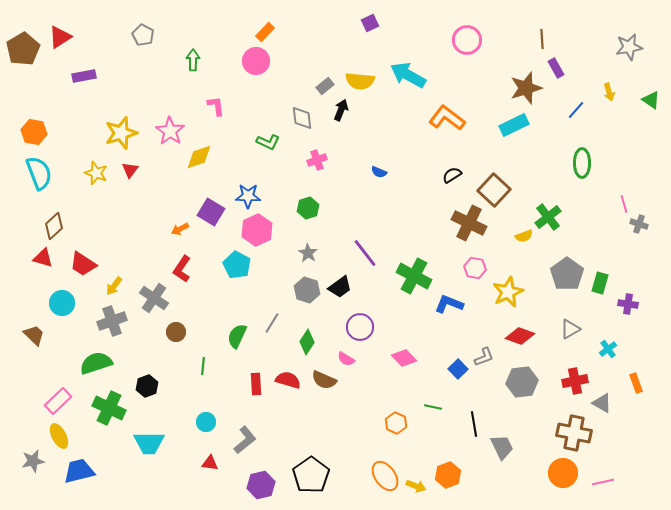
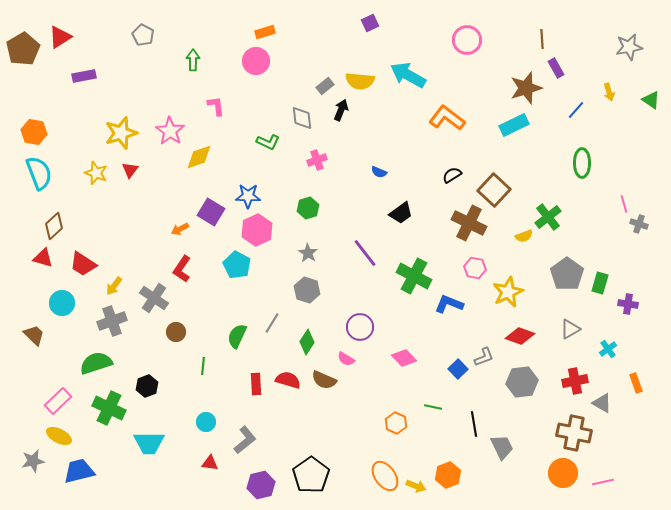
orange rectangle at (265, 32): rotated 30 degrees clockwise
black trapezoid at (340, 287): moved 61 px right, 74 px up
yellow ellipse at (59, 436): rotated 35 degrees counterclockwise
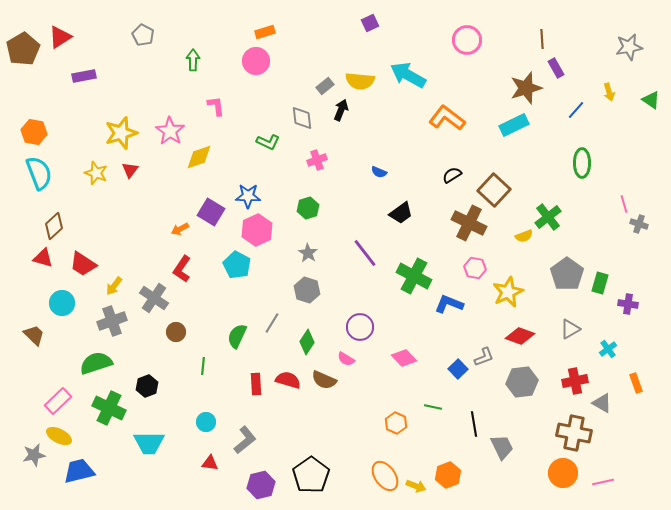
gray star at (33, 461): moved 1 px right, 6 px up
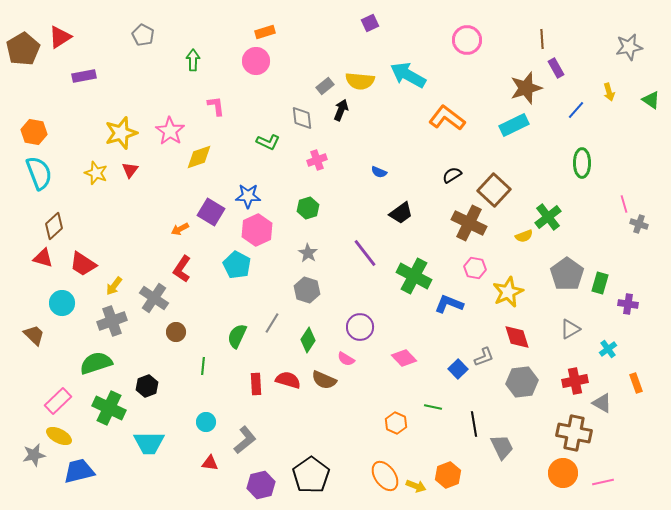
red diamond at (520, 336): moved 3 px left, 1 px down; rotated 52 degrees clockwise
green diamond at (307, 342): moved 1 px right, 2 px up
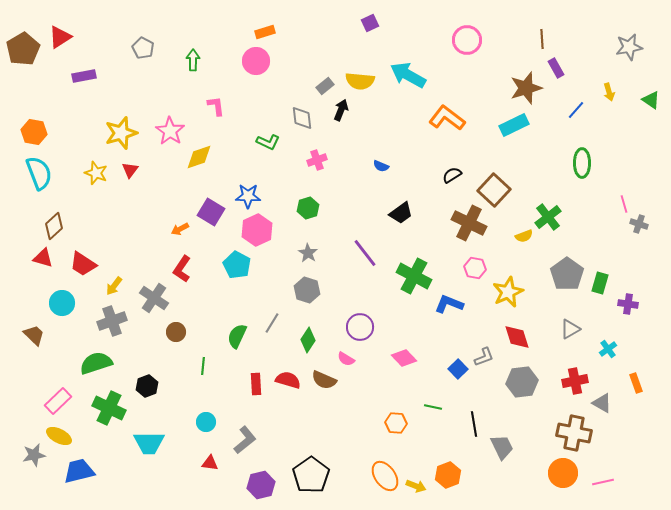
gray pentagon at (143, 35): moved 13 px down
blue semicircle at (379, 172): moved 2 px right, 6 px up
orange hexagon at (396, 423): rotated 20 degrees counterclockwise
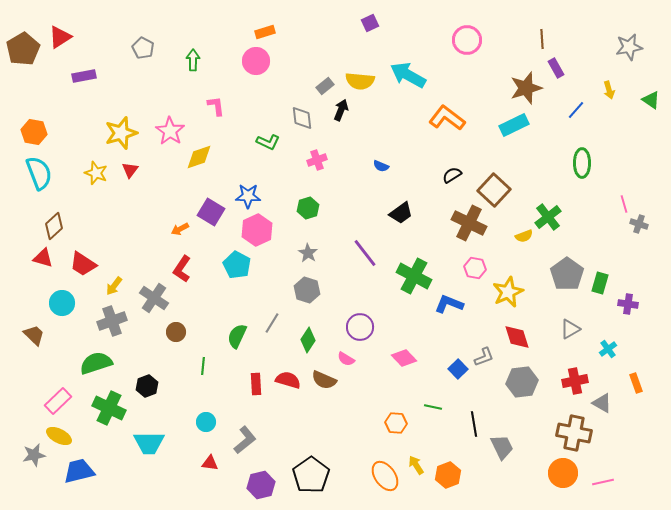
yellow arrow at (609, 92): moved 2 px up
yellow arrow at (416, 486): moved 21 px up; rotated 144 degrees counterclockwise
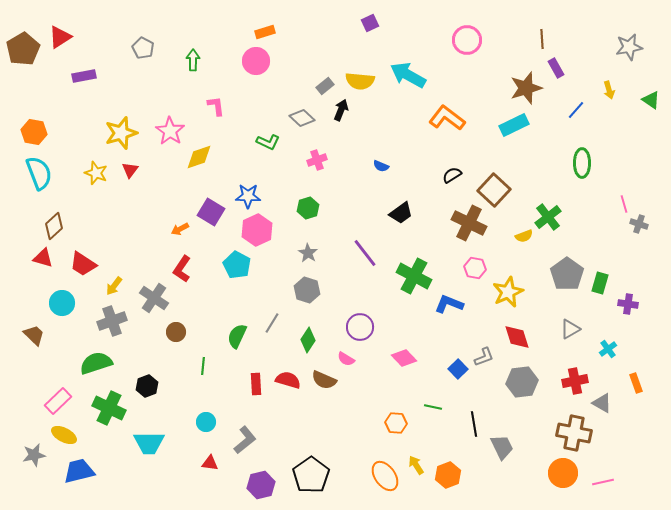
gray diamond at (302, 118): rotated 40 degrees counterclockwise
yellow ellipse at (59, 436): moved 5 px right, 1 px up
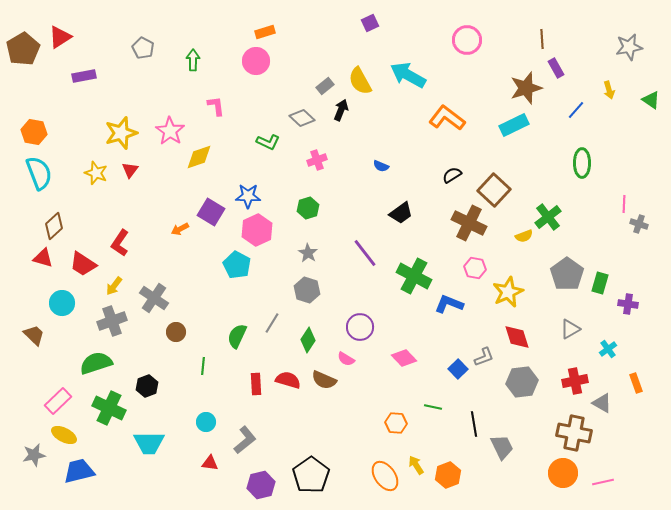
yellow semicircle at (360, 81): rotated 56 degrees clockwise
pink line at (624, 204): rotated 18 degrees clockwise
red L-shape at (182, 269): moved 62 px left, 26 px up
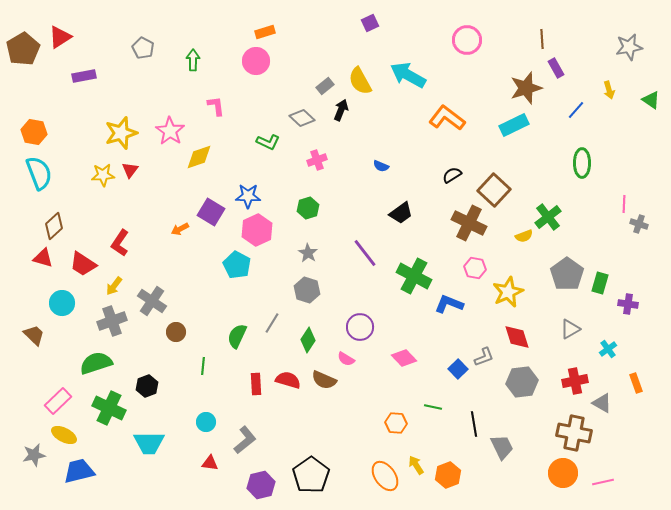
yellow star at (96, 173): moved 7 px right, 2 px down; rotated 25 degrees counterclockwise
gray cross at (154, 298): moved 2 px left, 3 px down
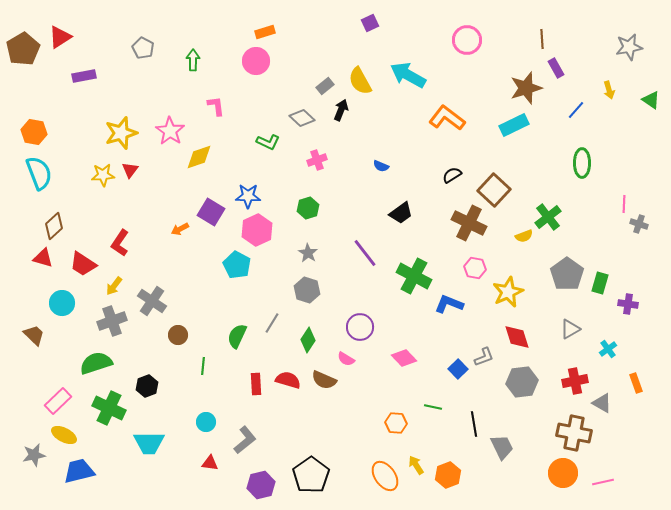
brown circle at (176, 332): moved 2 px right, 3 px down
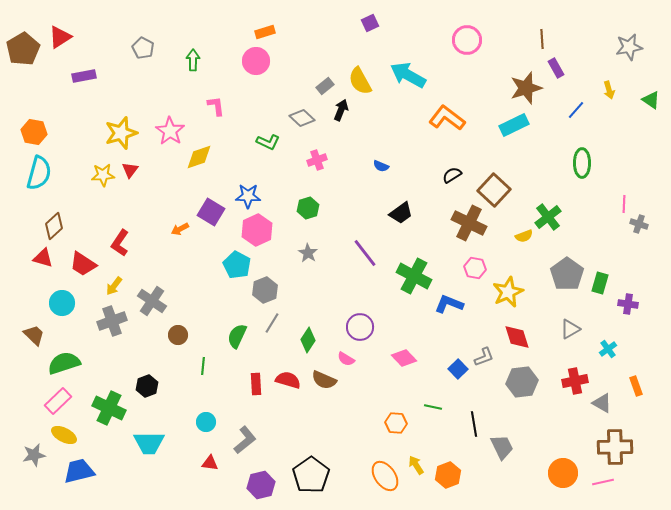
cyan semicircle at (39, 173): rotated 36 degrees clockwise
gray hexagon at (307, 290): moved 42 px left; rotated 20 degrees clockwise
green semicircle at (96, 363): moved 32 px left
orange rectangle at (636, 383): moved 3 px down
brown cross at (574, 433): moved 41 px right, 14 px down; rotated 12 degrees counterclockwise
